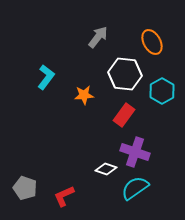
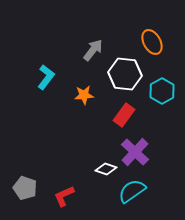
gray arrow: moved 5 px left, 13 px down
purple cross: rotated 24 degrees clockwise
cyan semicircle: moved 3 px left, 3 px down
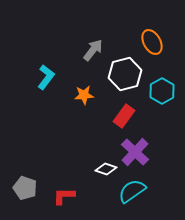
white hexagon: rotated 20 degrees counterclockwise
red rectangle: moved 1 px down
red L-shape: rotated 25 degrees clockwise
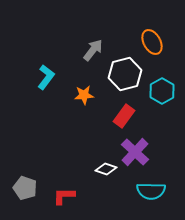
cyan semicircle: moved 19 px right; rotated 144 degrees counterclockwise
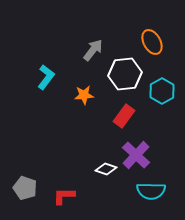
white hexagon: rotated 8 degrees clockwise
purple cross: moved 1 px right, 3 px down
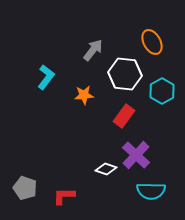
white hexagon: rotated 12 degrees clockwise
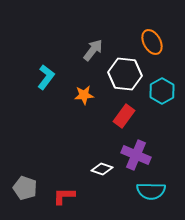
purple cross: rotated 20 degrees counterclockwise
white diamond: moved 4 px left
